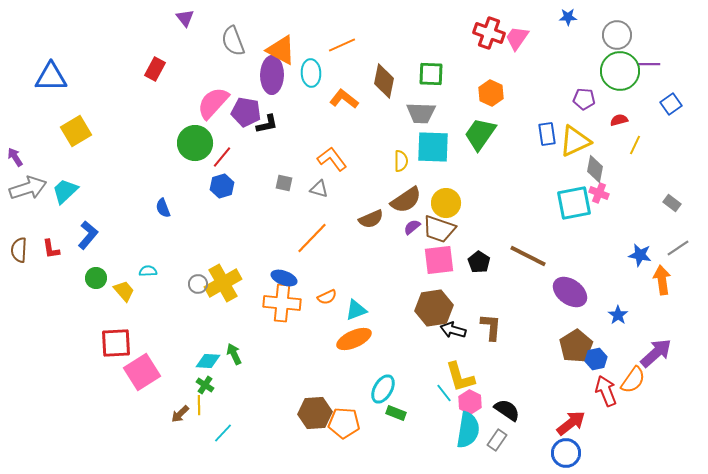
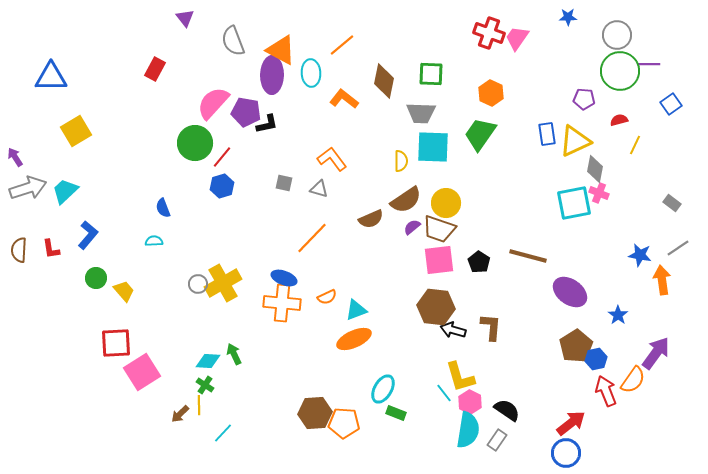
orange line at (342, 45): rotated 16 degrees counterclockwise
brown line at (528, 256): rotated 12 degrees counterclockwise
cyan semicircle at (148, 271): moved 6 px right, 30 px up
brown hexagon at (434, 308): moved 2 px right, 1 px up; rotated 15 degrees clockwise
purple arrow at (656, 353): rotated 12 degrees counterclockwise
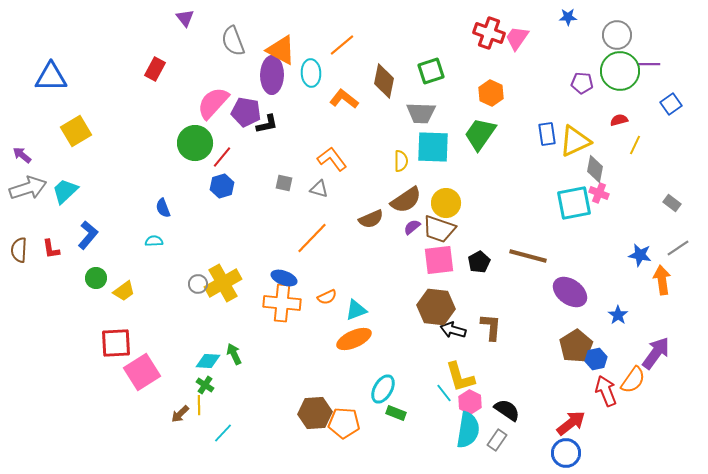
green square at (431, 74): moved 3 px up; rotated 20 degrees counterclockwise
purple pentagon at (584, 99): moved 2 px left, 16 px up
purple arrow at (15, 157): moved 7 px right, 2 px up; rotated 18 degrees counterclockwise
black pentagon at (479, 262): rotated 10 degrees clockwise
yellow trapezoid at (124, 291): rotated 95 degrees clockwise
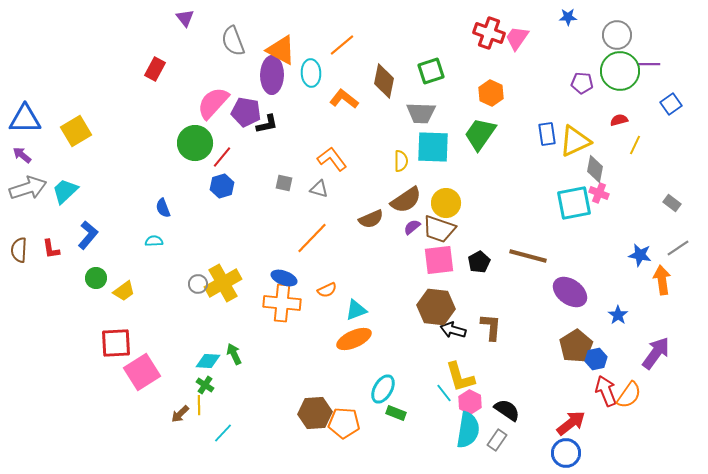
blue triangle at (51, 77): moved 26 px left, 42 px down
orange semicircle at (327, 297): moved 7 px up
orange semicircle at (633, 380): moved 4 px left, 15 px down
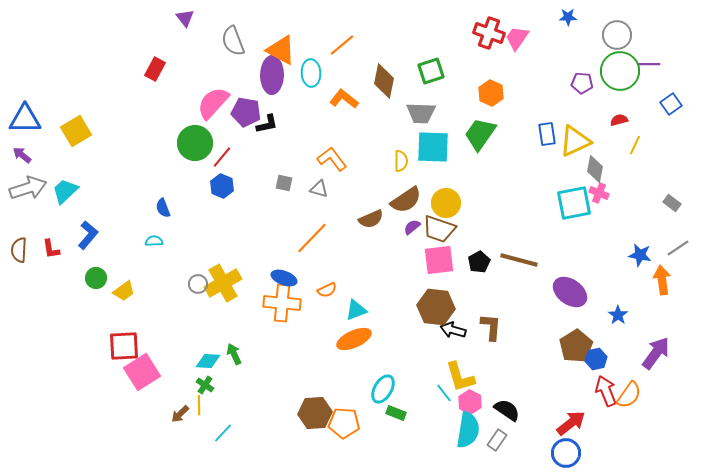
blue hexagon at (222, 186): rotated 20 degrees counterclockwise
brown line at (528, 256): moved 9 px left, 4 px down
red square at (116, 343): moved 8 px right, 3 px down
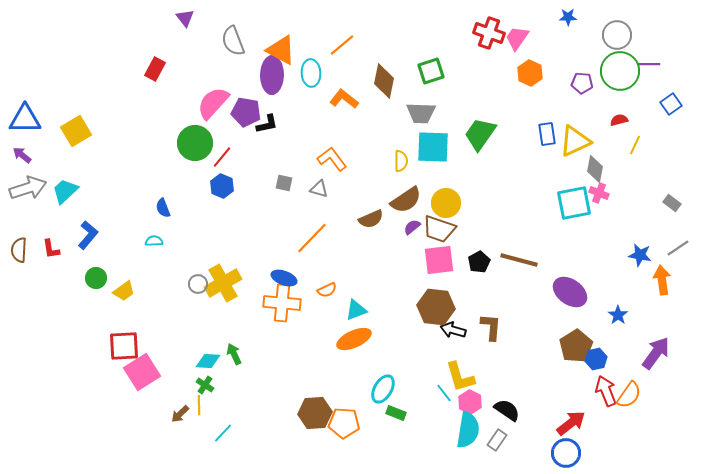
orange hexagon at (491, 93): moved 39 px right, 20 px up
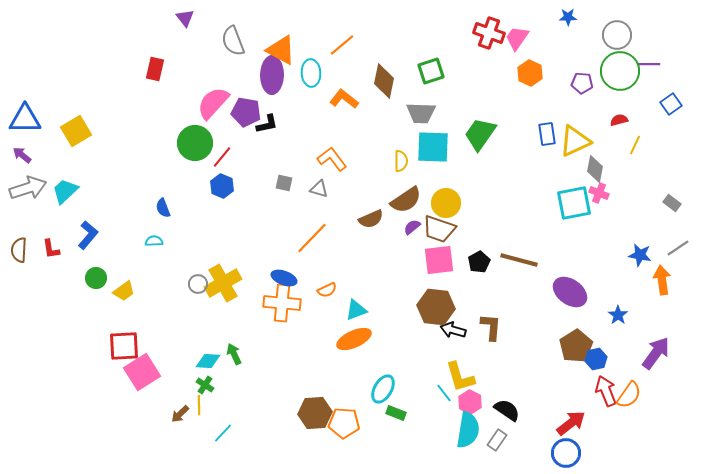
red rectangle at (155, 69): rotated 15 degrees counterclockwise
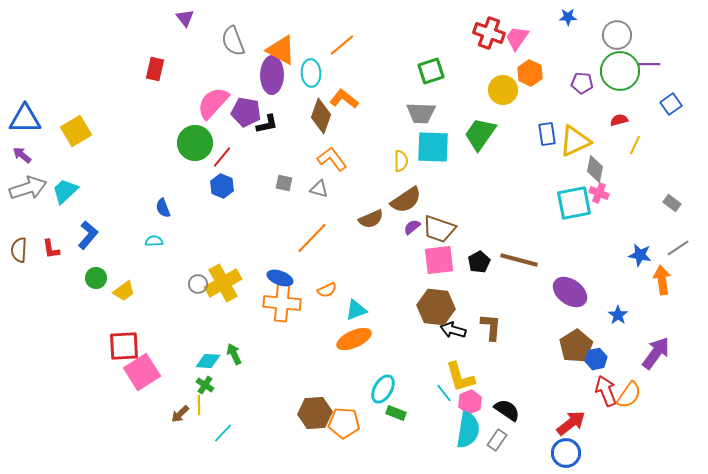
brown diamond at (384, 81): moved 63 px left, 35 px down; rotated 8 degrees clockwise
yellow circle at (446, 203): moved 57 px right, 113 px up
blue ellipse at (284, 278): moved 4 px left
pink hexagon at (470, 402): rotated 10 degrees clockwise
